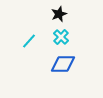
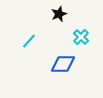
cyan cross: moved 20 px right
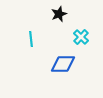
cyan line: moved 2 px right, 2 px up; rotated 49 degrees counterclockwise
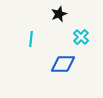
cyan line: rotated 14 degrees clockwise
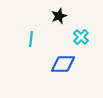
black star: moved 2 px down
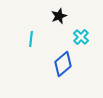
blue diamond: rotated 40 degrees counterclockwise
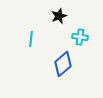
cyan cross: moved 1 px left; rotated 35 degrees counterclockwise
